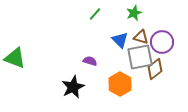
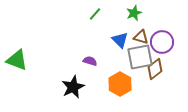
green triangle: moved 2 px right, 2 px down
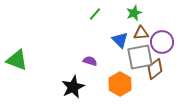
brown triangle: moved 4 px up; rotated 21 degrees counterclockwise
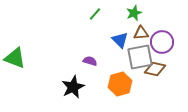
green triangle: moved 2 px left, 2 px up
brown diamond: rotated 50 degrees clockwise
orange hexagon: rotated 15 degrees clockwise
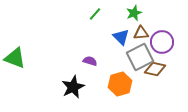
blue triangle: moved 1 px right, 3 px up
gray square: rotated 16 degrees counterclockwise
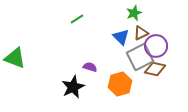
green line: moved 18 px left, 5 px down; rotated 16 degrees clockwise
brown triangle: rotated 21 degrees counterclockwise
purple circle: moved 6 px left, 4 px down
purple semicircle: moved 6 px down
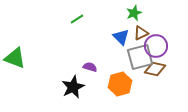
gray square: rotated 12 degrees clockwise
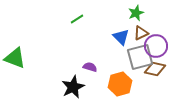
green star: moved 2 px right
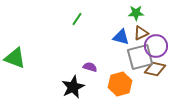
green star: rotated 21 degrees clockwise
green line: rotated 24 degrees counterclockwise
blue triangle: rotated 30 degrees counterclockwise
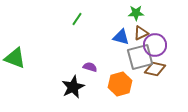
purple circle: moved 1 px left, 1 px up
